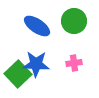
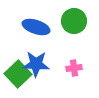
blue ellipse: moved 1 px left, 1 px down; rotated 16 degrees counterclockwise
pink cross: moved 5 px down
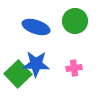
green circle: moved 1 px right
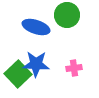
green circle: moved 8 px left, 6 px up
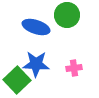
green square: moved 1 px left, 6 px down
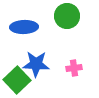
green circle: moved 1 px down
blue ellipse: moved 12 px left; rotated 20 degrees counterclockwise
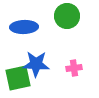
green square: moved 1 px right, 2 px up; rotated 32 degrees clockwise
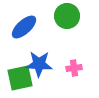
blue ellipse: rotated 40 degrees counterclockwise
blue star: moved 3 px right
green square: moved 2 px right
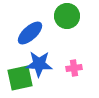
blue ellipse: moved 6 px right, 6 px down
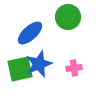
green circle: moved 1 px right, 1 px down
blue star: rotated 24 degrees counterclockwise
green square: moved 9 px up
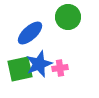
pink cross: moved 14 px left
